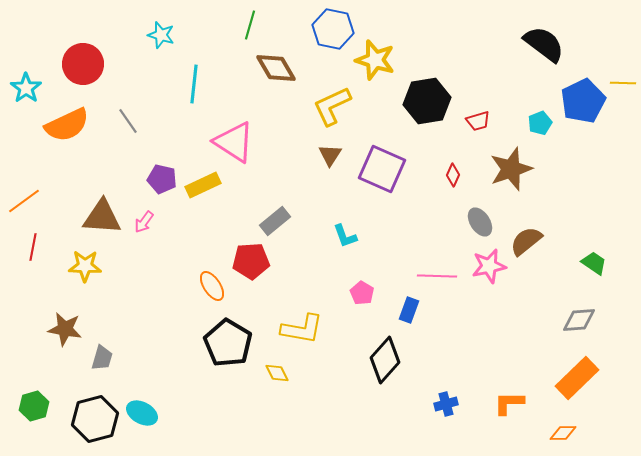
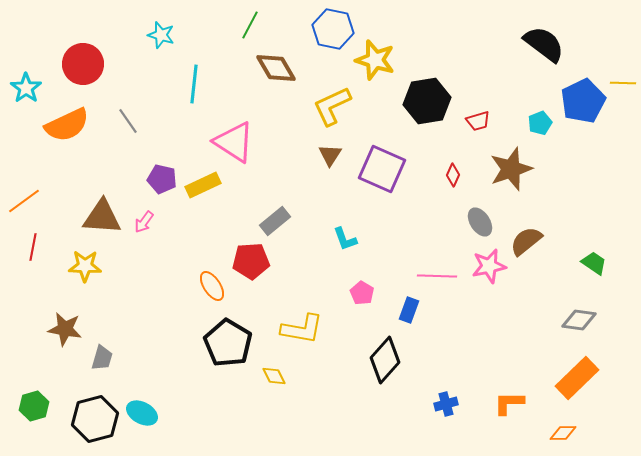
green line at (250, 25): rotated 12 degrees clockwise
cyan L-shape at (345, 236): moved 3 px down
gray diamond at (579, 320): rotated 12 degrees clockwise
yellow diamond at (277, 373): moved 3 px left, 3 px down
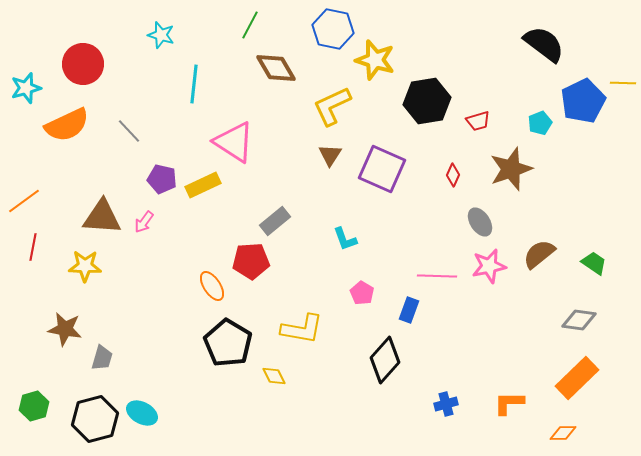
cyan star at (26, 88): rotated 20 degrees clockwise
gray line at (128, 121): moved 1 px right, 10 px down; rotated 8 degrees counterclockwise
brown semicircle at (526, 241): moved 13 px right, 13 px down
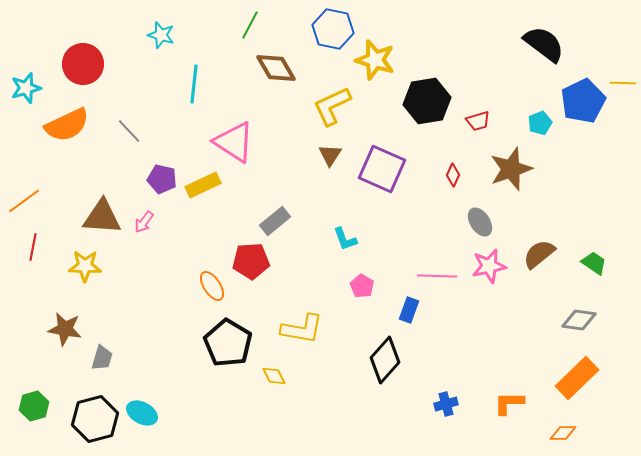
pink pentagon at (362, 293): moved 7 px up
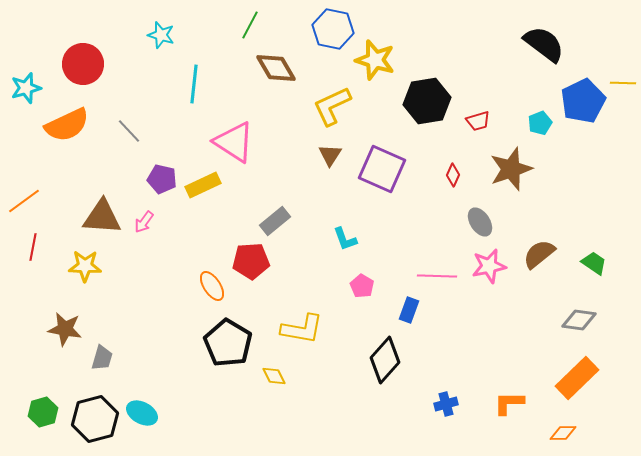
green hexagon at (34, 406): moved 9 px right, 6 px down
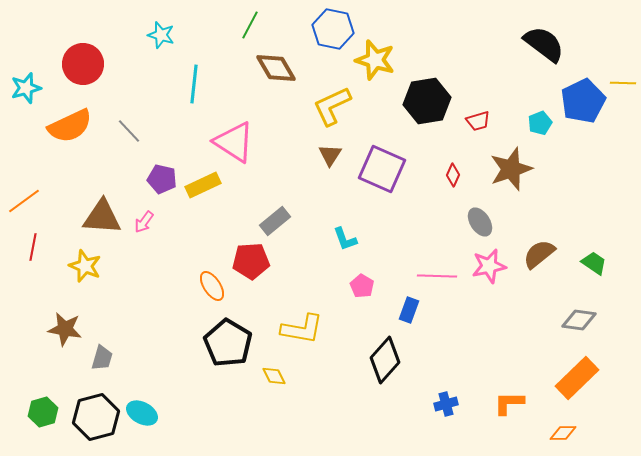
orange semicircle at (67, 125): moved 3 px right, 1 px down
yellow star at (85, 266): rotated 20 degrees clockwise
black hexagon at (95, 419): moved 1 px right, 2 px up
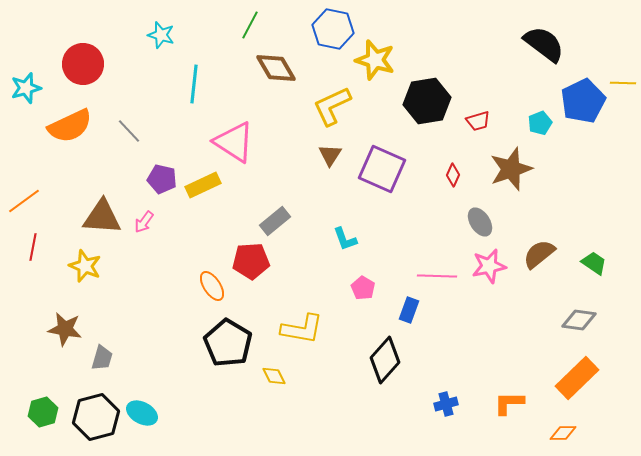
pink pentagon at (362, 286): moved 1 px right, 2 px down
